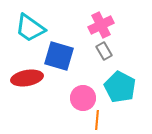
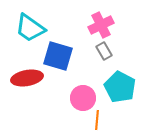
blue square: moved 1 px left
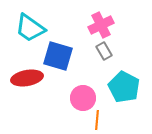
cyan pentagon: moved 4 px right
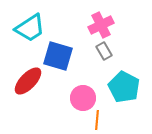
cyan trapezoid: rotated 68 degrees counterclockwise
red ellipse: moved 1 px right, 3 px down; rotated 36 degrees counterclockwise
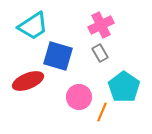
cyan trapezoid: moved 3 px right, 2 px up
gray rectangle: moved 4 px left, 2 px down
red ellipse: rotated 24 degrees clockwise
cyan pentagon: rotated 8 degrees clockwise
pink circle: moved 4 px left, 1 px up
orange line: moved 5 px right, 8 px up; rotated 18 degrees clockwise
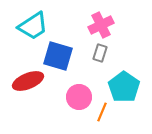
gray rectangle: rotated 48 degrees clockwise
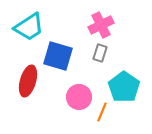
cyan trapezoid: moved 4 px left, 1 px down
red ellipse: rotated 52 degrees counterclockwise
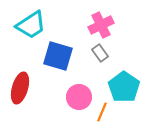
cyan trapezoid: moved 2 px right, 2 px up
gray rectangle: rotated 54 degrees counterclockwise
red ellipse: moved 8 px left, 7 px down
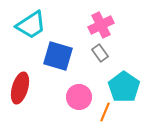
orange line: moved 3 px right
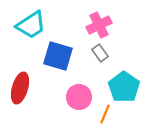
pink cross: moved 2 px left
orange line: moved 2 px down
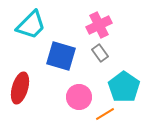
cyan trapezoid: rotated 12 degrees counterclockwise
blue square: moved 3 px right
orange line: rotated 36 degrees clockwise
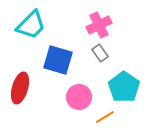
blue square: moved 3 px left, 4 px down
orange line: moved 3 px down
